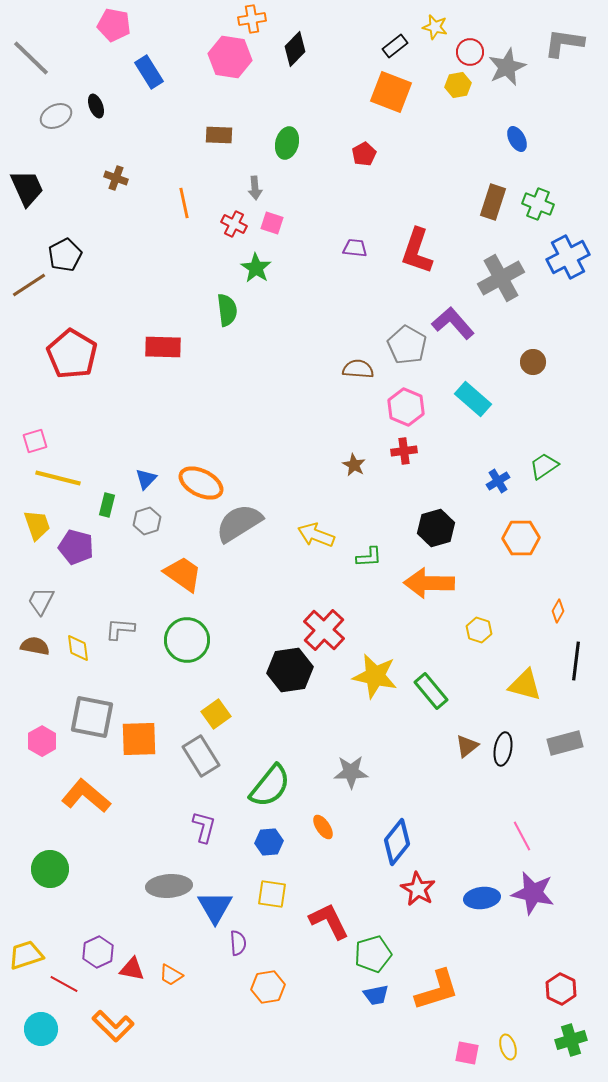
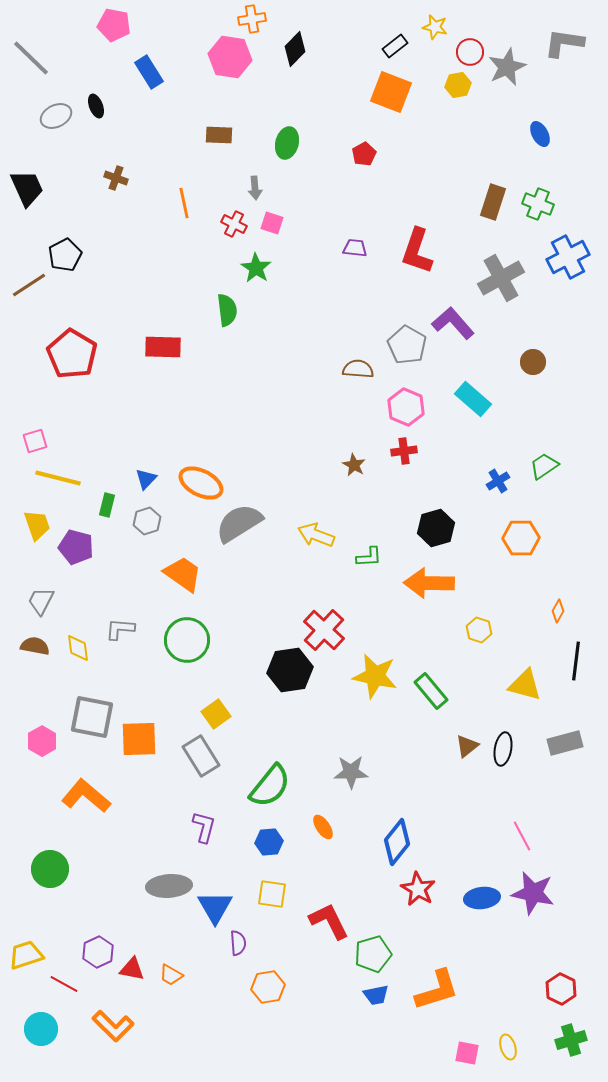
blue ellipse at (517, 139): moved 23 px right, 5 px up
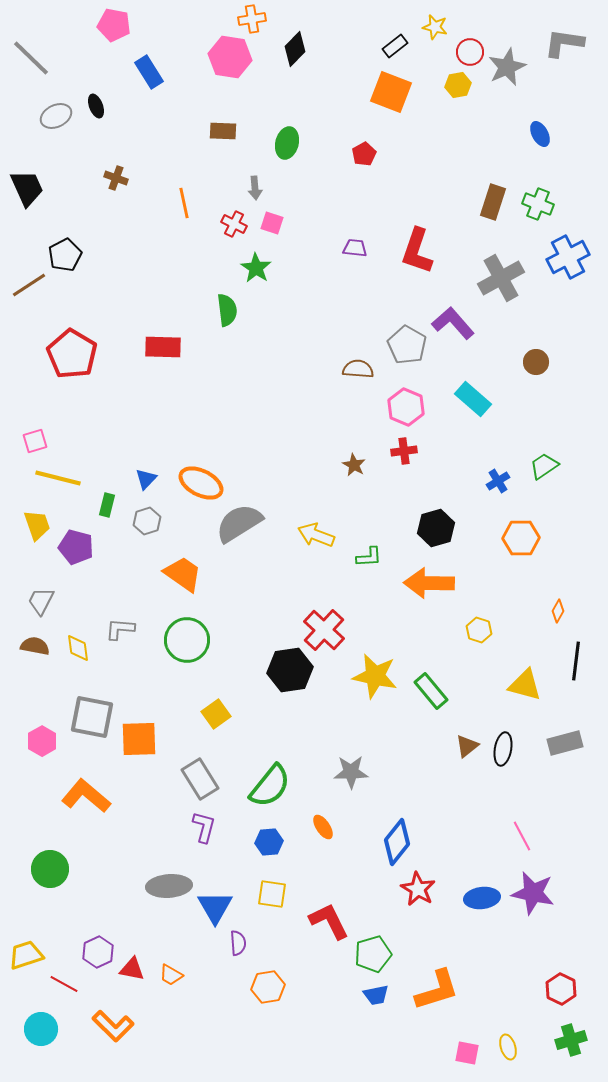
brown rectangle at (219, 135): moved 4 px right, 4 px up
brown circle at (533, 362): moved 3 px right
gray rectangle at (201, 756): moved 1 px left, 23 px down
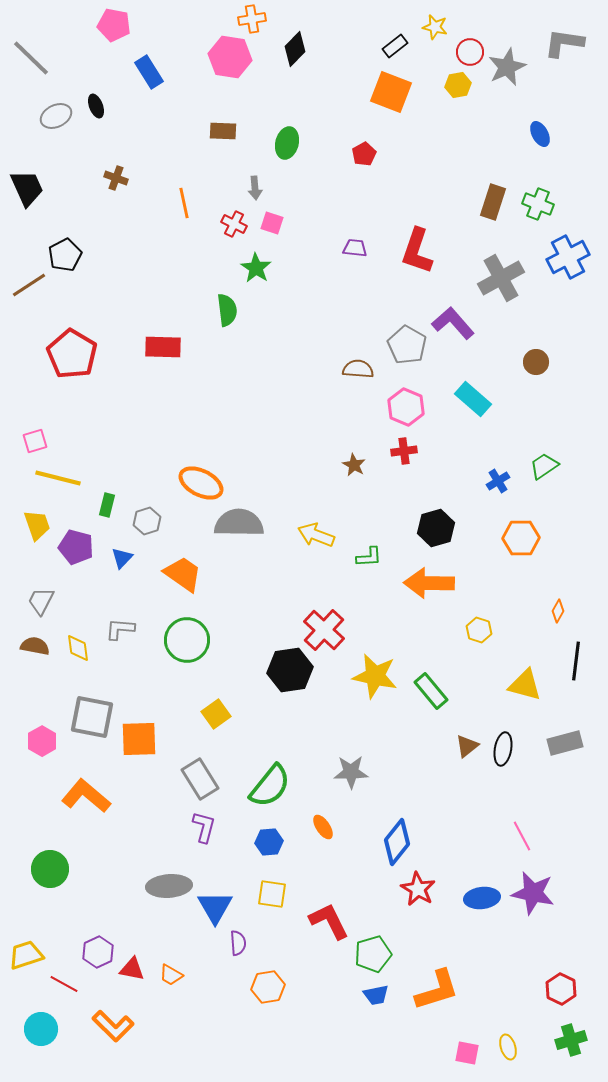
blue triangle at (146, 479): moved 24 px left, 79 px down
gray semicircle at (239, 523): rotated 33 degrees clockwise
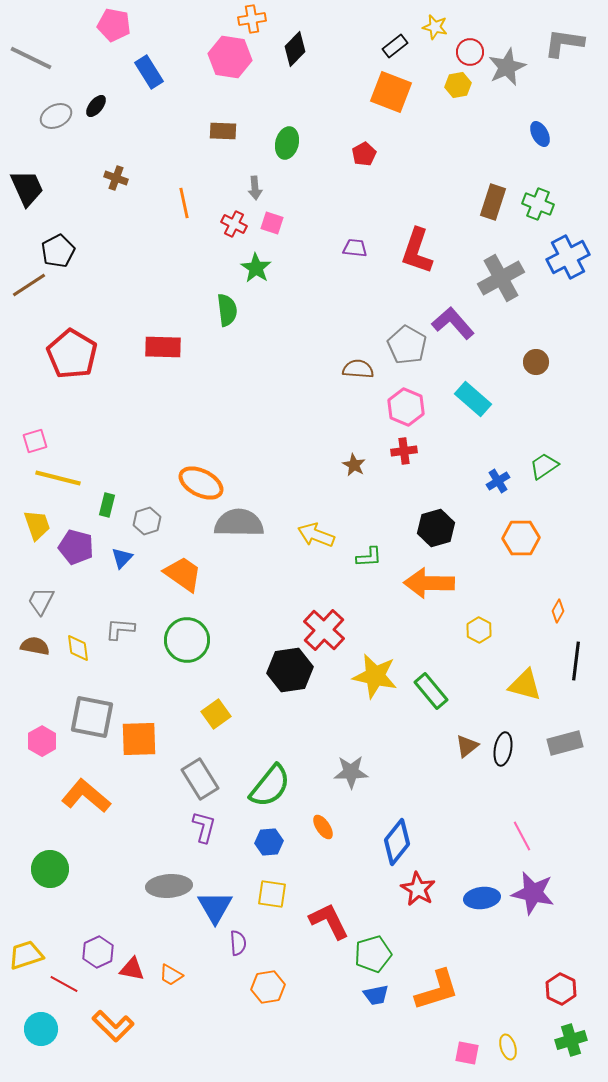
gray line at (31, 58): rotated 18 degrees counterclockwise
black ellipse at (96, 106): rotated 60 degrees clockwise
black pentagon at (65, 255): moved 7 px left, 4 px up
yellow hexagon at (479, 630): rotated 10 degrees clockwise
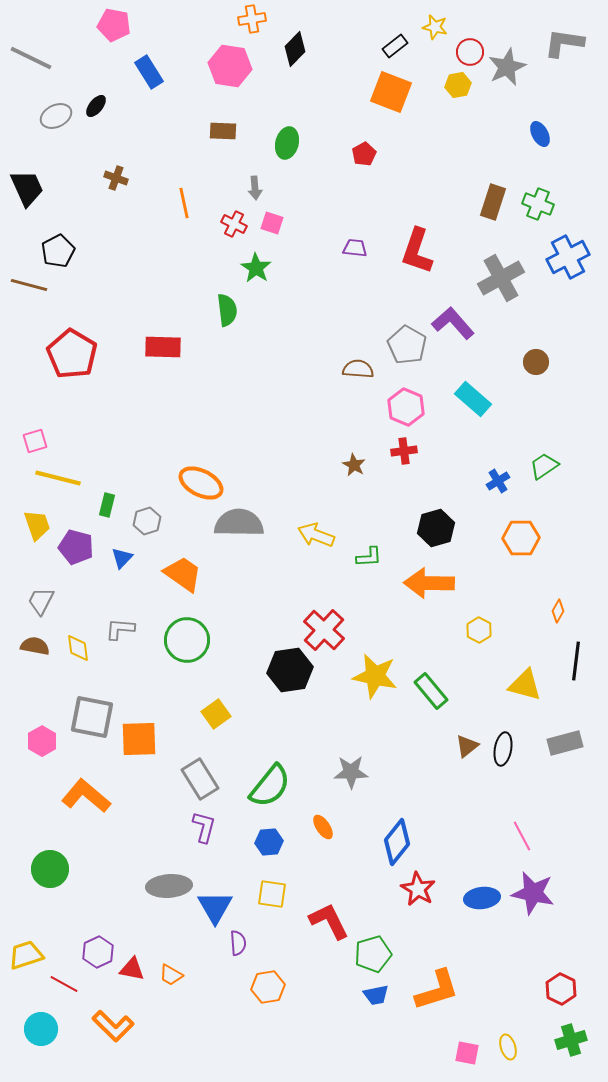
pink hexagon at (230, 57): moved 9 px down
brown line at (29, 285): rotated 48 degrees clockwise
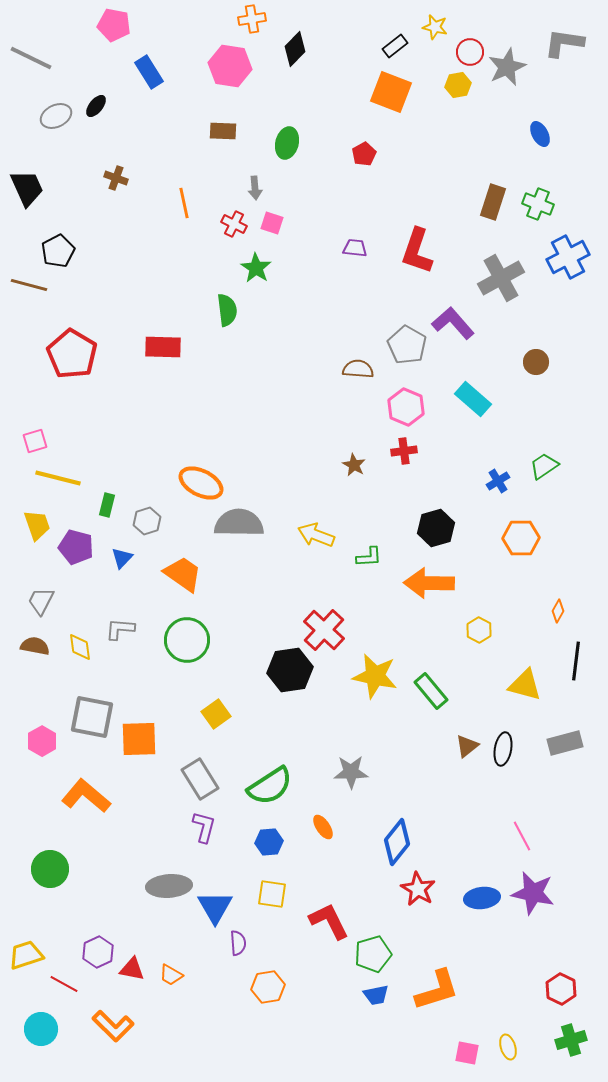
yellow diamond at (78, 648): moved 2 px right, 1 px up
green semicircle at (270, 786): rotated 18 degrees clockwise
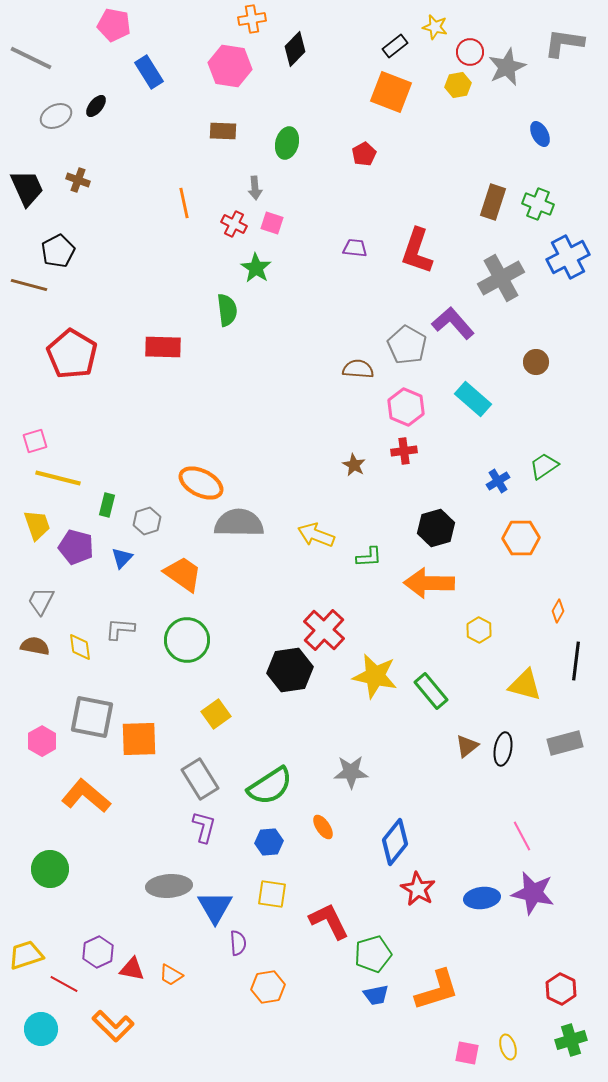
brown cross at (116, 178): moved 38 px left, 2 px down
blue diamond at (397, 842): moved 2 px left
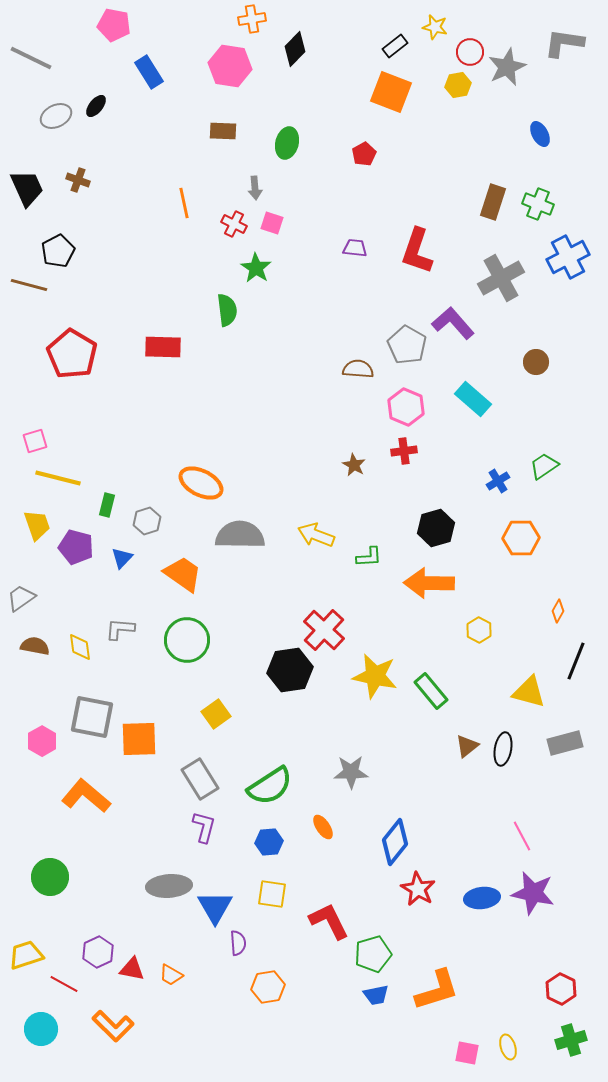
gray semicircle at (239, 523): moved 1 px right, 12 px down
gray trapezoid at (41, 601): moved 20 px left, 3 px up; rotated 28 degrees clockwise
black line at (576, 661): rotated 15 degrees clockwise
yellow triangle at (525, 685): moved 4 px right, 7 px down
green circle at (50, 869): moved 8 px down
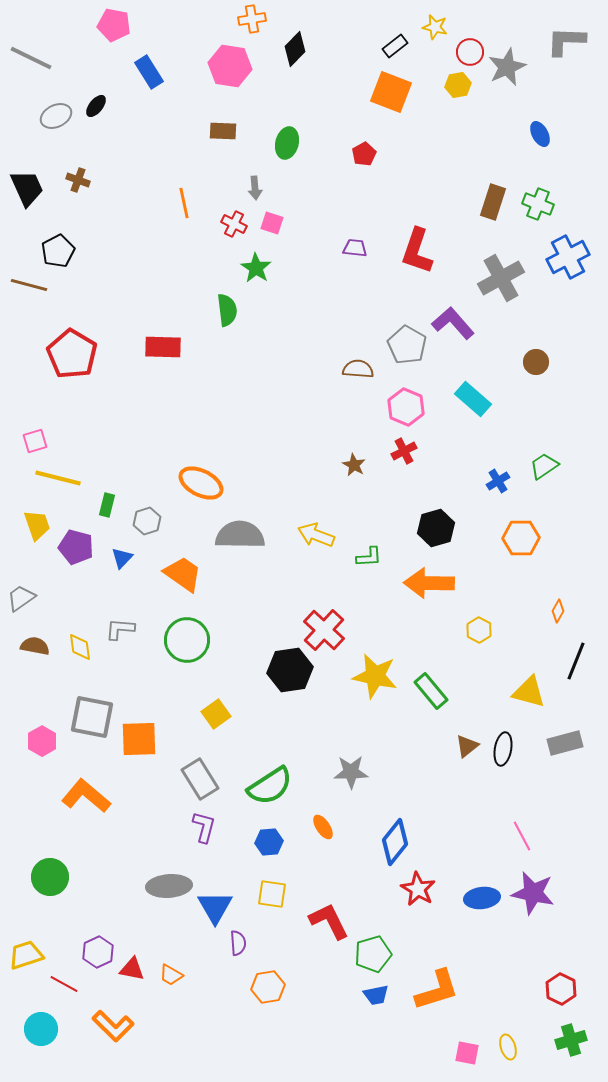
gray L-shape at (564, 43): moved 2 px right, 2 px up; rotated 6 degrees counterclockwise
red cross at (404, 451): rotated 20 degrees counterclockwise
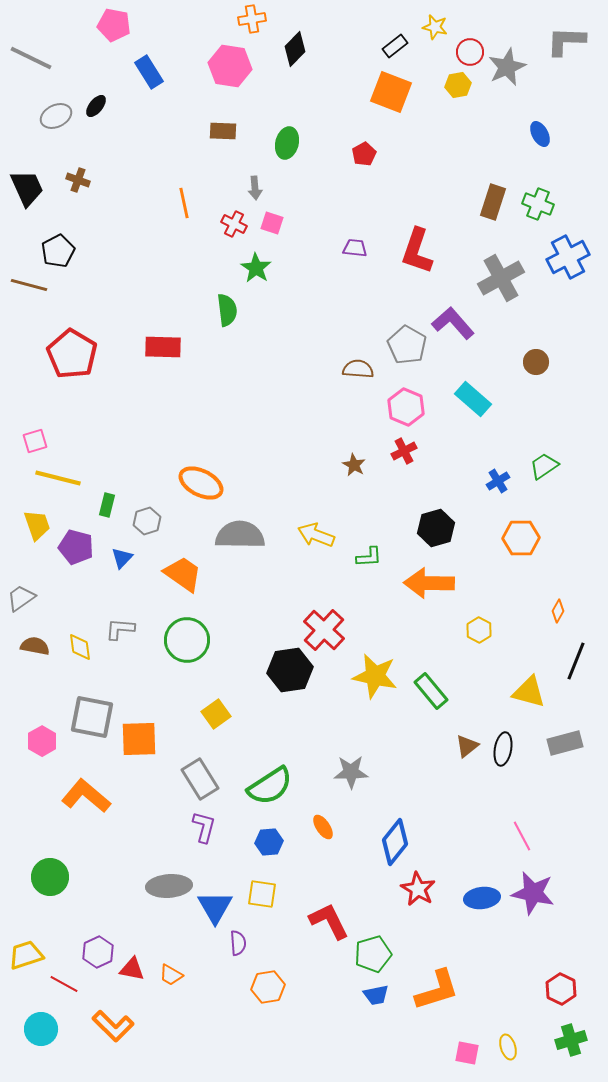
yellow square at (272, 894): moved 10 px left
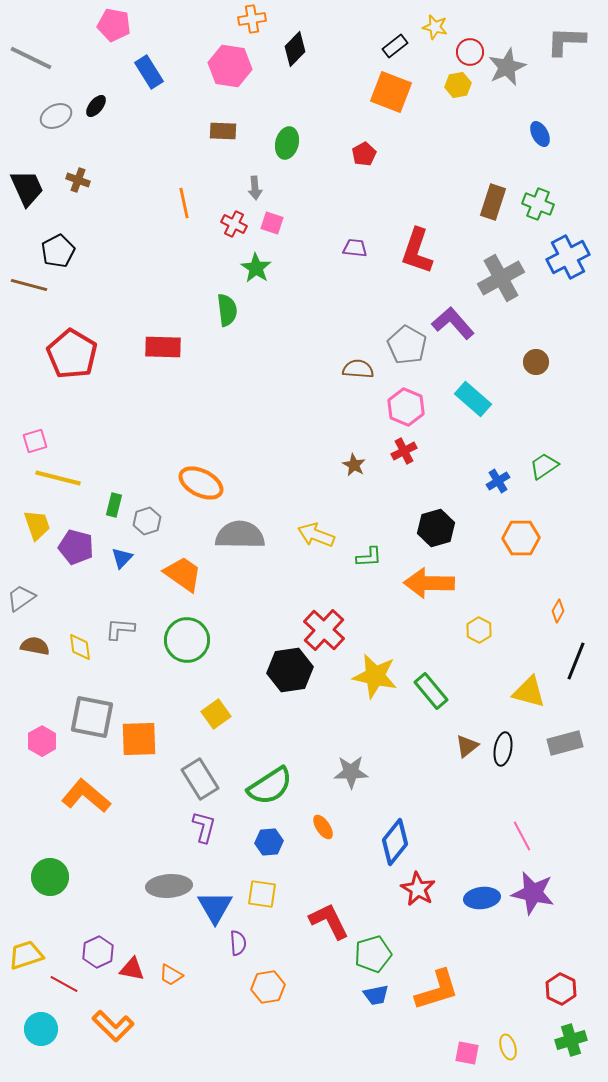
green rectangle at (107, 505): moved 7 px right
